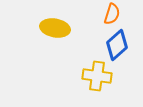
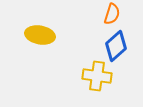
yellow ellipse: moved 15 px left, 7 px down
blue diamond: moved 1 px left, 1 px down
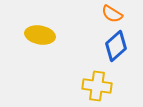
orange semicircle: rotated 105 degrees clockwise
yellow cross: moved 10 px down
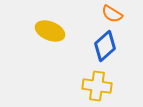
yellow ellipse: moved 10 px right, 4 px up; rotated 12 degrees clockwise
blue diamond: moved 11 px left
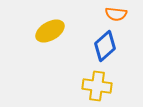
orange semicircle: moved 4 px right; rotated 25 degrees counterclockwise
yellow ellipse: rotated 52 degrees counterclockwise
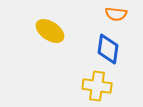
yellow ellipse: rotated 64 degrees clockwise
blue diamond: moved 3 px right, 3 px down; rotated 40 degrees counterclockwise
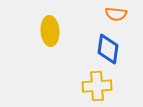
yellow ellipse: rotated 52 degrees clockwise
yellow cross: rotated 12 degrees counterclockwise
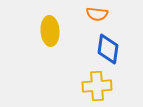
orange semicircle: moved 19 px left
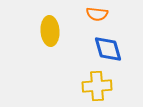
blue diamond: rotated 24 degrees counterclockwise
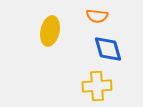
orange semicircle: moved 2 px down
yellow ellipse: rotated 16 degrees clockwise
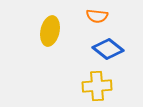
blue diamond: rotated 36 degrees counterclockwise
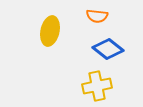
yellow cross: rotated 8 degrees counterclockwise
